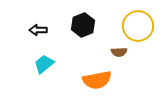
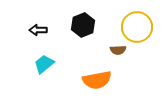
yellow circle: moved 1 px left, 1 px down
brown semicircle: moved 1 px left, 2 px up
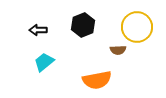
cyan trapezoid: moved 2 px up
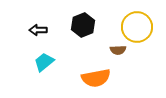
orange semicircle: moved 1 px left, 2 px up
